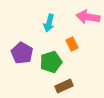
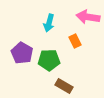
orange rectangle: moved 3 px right, 3 px up
green pentagon: moved 2 px left, 2 px up; rotated 15 degrees clockwise
brown rectangle: rotated 54 degrees clockwise
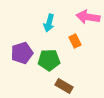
purple pentagon: rotated 25 degrees clockwise
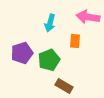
cyan arrow: moved 1 px right
orange rectangle: rotated 32 degrees clockwise
green pentagon: rotated 20 degrees counterclockwise
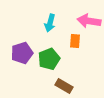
pink arrow: moved 1 px right, 4 px down
green pentagon: moved 1 px up
